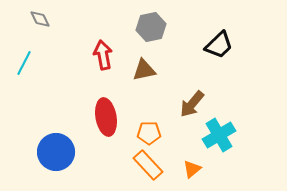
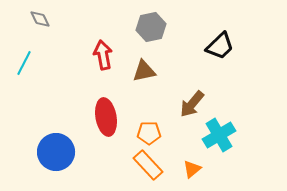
black trapezoid: moved 1 px right, 1 px down
brown triangle: moved 1 px down
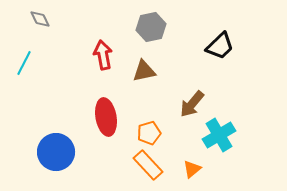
orange pentagon: rotated 15 degrees counterclockwise
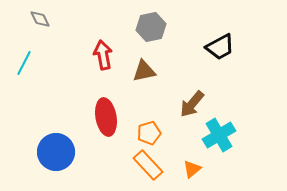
black trapezoid: moved 1 px down; rotated 16 degrees clockwise
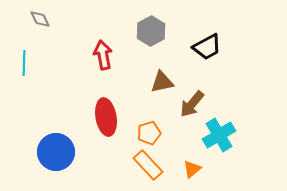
gray hexagon: moved 4 px down; rotated 16 degrees counterclockwise
black trapezoid: moved 13 px left
cyan line: rotated 25 degrees counterclockwise
brown triangle: moved 18 px right, 11 px down
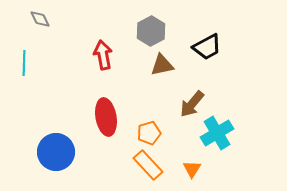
brown triangle: moved 17 px up
cyan cross: moved 2 px left, 2 px up
orange triangle: rotated 18 degrees counterclockwise
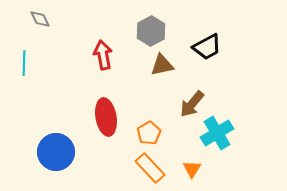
orange pentagon: rotated 15 degrees counterclockwise
orange rectangle: moved 2 px right, 3 px down
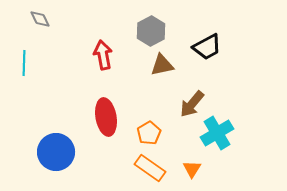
orange rectangle: rotated 12 degrees counterclockwise
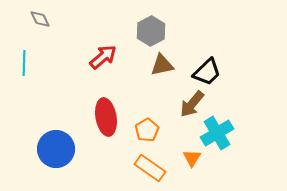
black trapezoid: moved 25 px down; rotated 16 degrees counterclockwise
red arrow: moved 2 px down; rotated 60 degrees clockwise
orange pentagon: moved 2 px left, 3 px up
blue circle: moved 3 px up
orange triangle: moved 11 px up
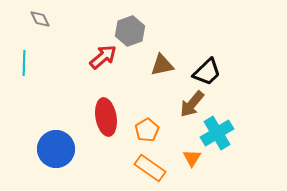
gray hexagon: moved 21 px left; rotated 8 degrees clockwise
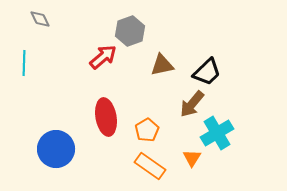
orange rectangle: moved 2 px up
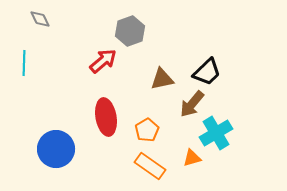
red arrow: moved 4 px down
brown triangle: moved 14 px down
cyan cross: moved 1 px left
orange triangle: rotated 42 degrees clockwise
